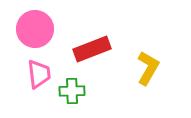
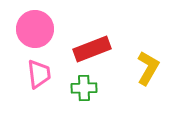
green cross: moved 12 px right, 3 px up
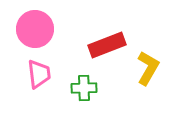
red rectangle: moved 15 px right, 4 px up
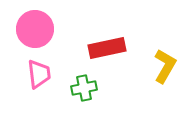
red rectangle: moved 3 px down; rotated 9 degrees clockwise
yellow L-shape: moved 17 px right, 2 px up
green cross: rotated 10 degrees counterclockwise
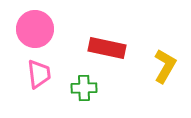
red rectangle: rotated 24 degrees clockwise
green cross: rotated 10 degrees clockwise
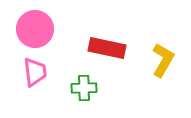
yellow L-shape: moved 2 px left, 6 px up
pink trapezoid: moved 4 px left, 2 px up
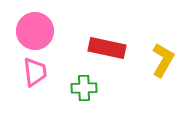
pink circle: moved 2 px down
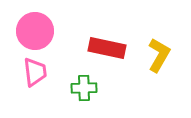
yellow L-shape: moved 4 px left, 5 px up
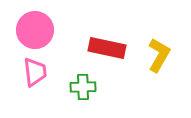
pink circle: moved 1 px up
green cross: moved 1 px left, 1 px up
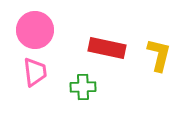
yellow L-shape: rotated 16 degrees counterclockwise
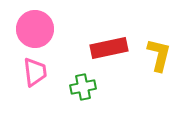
pink circle: moved 1 px up
red rectangle: moved 2 px right; rotated 24 degrees counterclockwise
green cross: rotated 10 degrees counterclockwise
